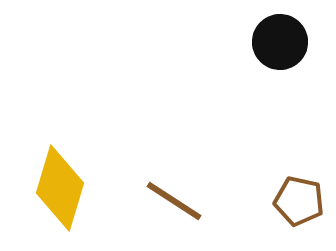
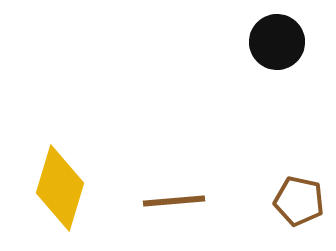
black circle: moved 3 px left
brown line: rotated 38 degrees counterclockwise
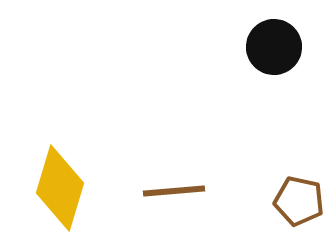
black circle: moved 3 px left, 5 px down
brown line: moved 10 px up
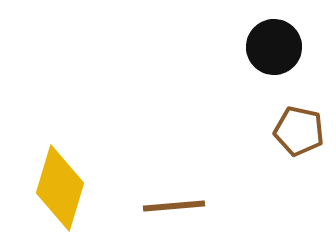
brown line: moved 15 px down
brown pentagon: moved 70 px up
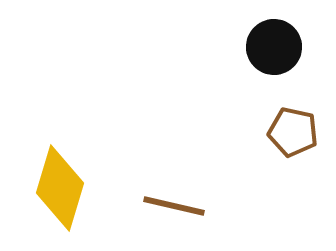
brown pentagon: moved 6 px left, 1 px down
brown line: rotated 18 degrees clockwise
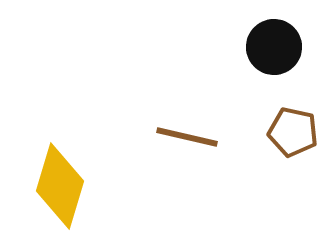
yellow diamond: moved 2 px up
brown line: moved 13 px right, 69 px up
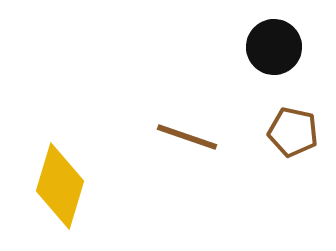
brown line: rotated 6 degrees clockwise
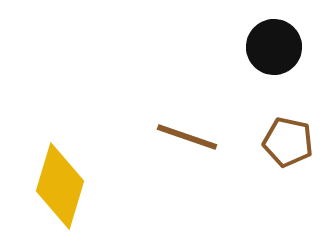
brown pentagon: moved 5 px left, 10 px down
